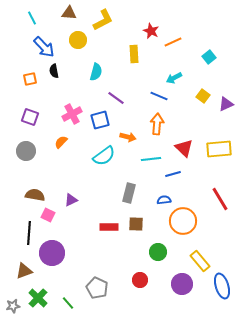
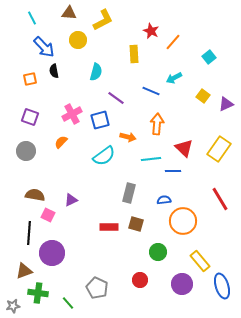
orange line at (173, 42): rotated 24 degrees counterclockwise
blue line at (159, 96): moved 8 px left, 5 px up
yellow rectangle at (219, 149): rotated 50 degrees counterclockwise
blue line at (173, 174): moved 3 px up; rotated 14 degrees clockwise
brown square at (136, 224): rotated 14 degrees clockwise
green cross at (38, 298): moved 5 px up; rotated 36 degrees counterclockwise
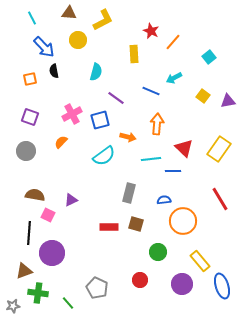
purple triangle at (226, 104): moved 2 px right, 3 px up; rotated 14 degrees clockwise
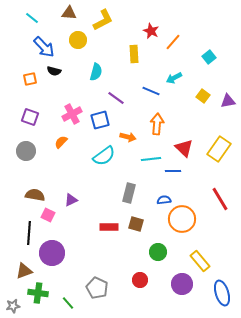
cyan line at (32, 18): rotated 24 degrees counterclockwise
black semicircle at (54, 71): rotated 64 degrees counterclockwise
orange circle at (183, 221): moved 1 px left, 2 px up
blue ellipse at (222, 286): moved 7 px down
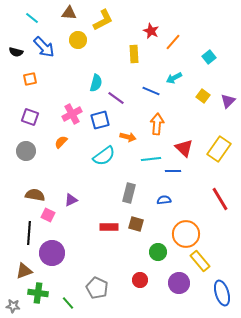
black semicircle at (54, 71): moved 38 px left, 19 px up
cyan semicircle at (96, 72): moved 11 px down
purple triangle at (228, 101): rotated 35 degrees counterclockwise
orange circle at (182, 219): moved 4 px right, 15 px down
purple circle at (182, 284): moved 3 px left, 1 px up
gray star at (13, 306): rotated 16 degrees clockwise
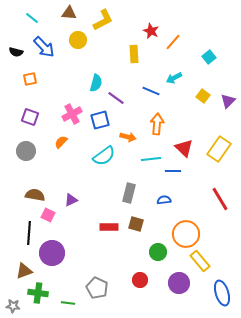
green line at (68, 303): rotated 40 degrees counterclockwise
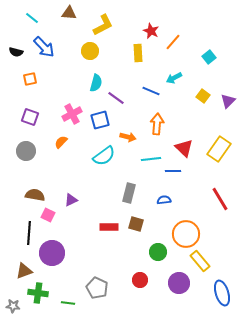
yellow L-shape at (103, 20): moved 5 px down
yellow circle at (78, 40): moved 12 px right, 11 px down
yellow rectangle at (134, 54): moved 4 px right, 1 px up
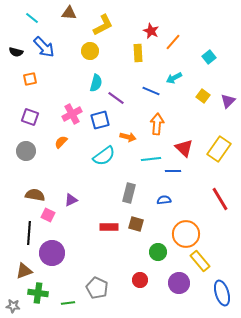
green line at (68, 303): rotated 16 degrees counterclockwise
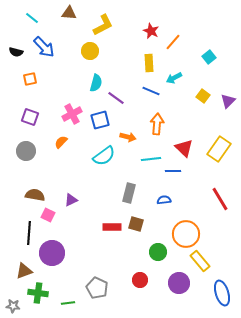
yellow rectangle at (138, 53): moved 11 px right, 10 px down
red rectangle at (109, 227): moved 3 px right
